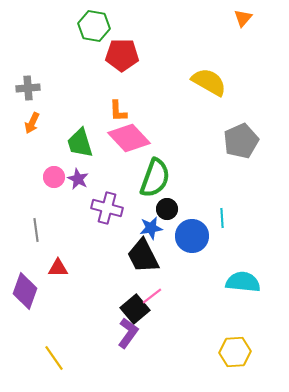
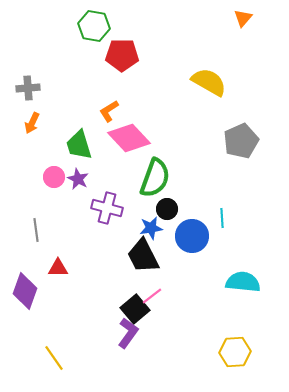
orange L-shape: moved 9 px left; rotated 60 degrees clockwise
green trapezoid: moved 1 px left, 2 px down
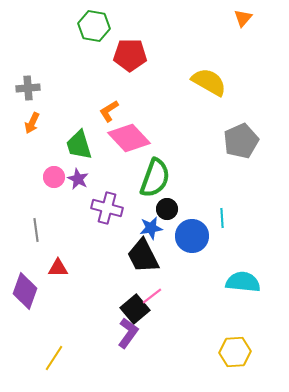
red pentagon: moved 8 px right
yellow line: rotated 68 degrees clockwise
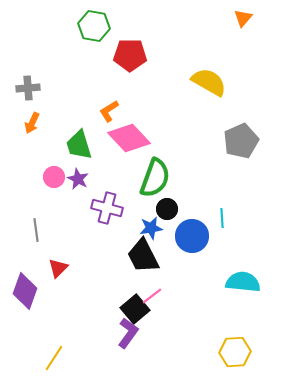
red triangle: rotated 45 degrees counterclockwise
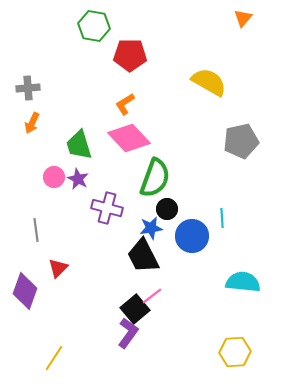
orange L-shape: moved 16 px right, 7 px up
gray pentagon: rotated 12 degrees clockwise
